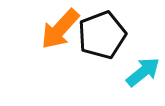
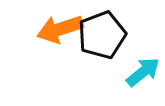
orange arrow: rotated 30 degrees clockwise
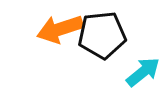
black pentagon: rotated 15 degrees clockwise
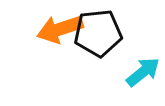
black pentagon: moved 4 px left, 2 px up
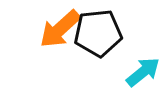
orange arrow: rotated 24 degrees counterclockwise
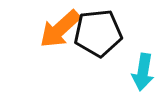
cyan arrow: rotated 138 degrees clockwise
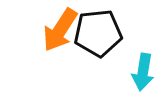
orange arrow: moved 1 px down; rotated 15 degrees counterclockwise
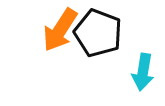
black pentagon: rotated 27 degrees clockwise
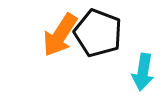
orange arrow: moved 5 px down
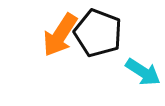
cyan arrow: rotated 66 degrees counterclockwise
